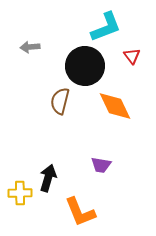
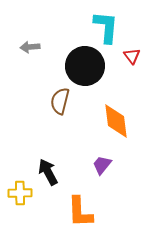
cyan L-shape: rotated 64 degrees counterclockwise
orange diamond: moved 1 px right, 15 px down; rotated 18 degrees clockwise
purple trapezoid: moved 1 px right; rotated 120 degrees clockwise
black arrow: moved 6 px up; rotated 44 degrees counterclockwise
orange L-shape: rotated 20 degrees clockwise
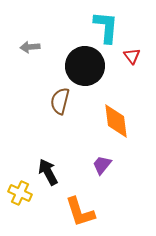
yellow cross: rotated 25 degrees clockwise
orange L-shape: rotated 16 degrees counterclockwise
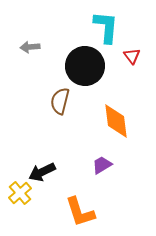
purple trapezoid: rotated 20 degrees clockwise
black arrow: moved 6 px left; rotated 88 degrees counterclockwise
yellow cross: rotated 25 degrees clockwise
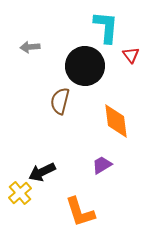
red triangle: moved 1 px left, 1 px up
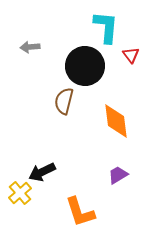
brown semicircle: moved 4 px right
purple trapezoid: moved 16 px right, 10 px down
